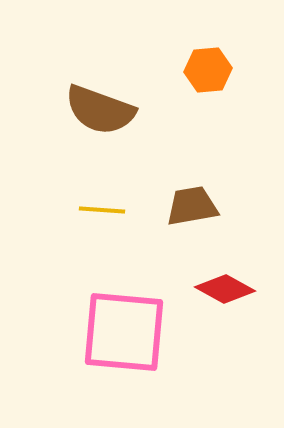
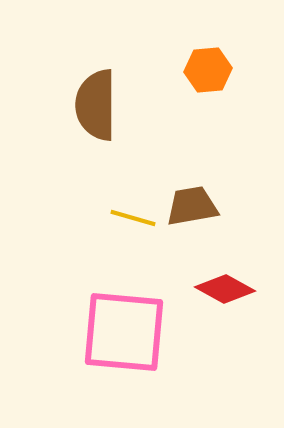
brown semicircle: moved 4 px left, 5 px up; rotated 70 degrees clockwise
yellow line: moved 31 px right, 8 px down; rotated 12 degrees clockwise
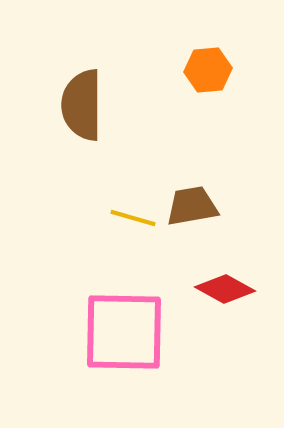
brown semicircle: moved 14 px left
pink square: rotated 4 degrees counterclockwise
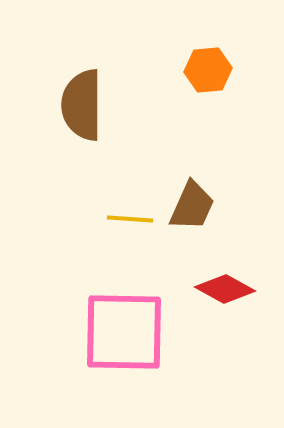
brown trapezoid: rotated 124 degrees clockwise
yellow line: moved 3 px left, 1 px down; rotated 12 degrees counterclockwise
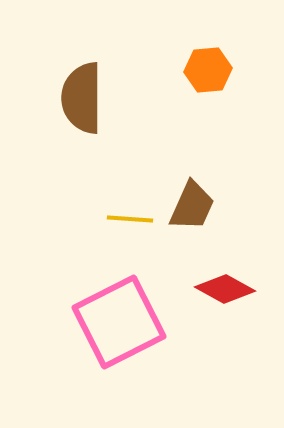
brown semicircle: moved 7 px up
pink square: moved 5 px left, 10 px up; rotated 28 degrees counterclockwise
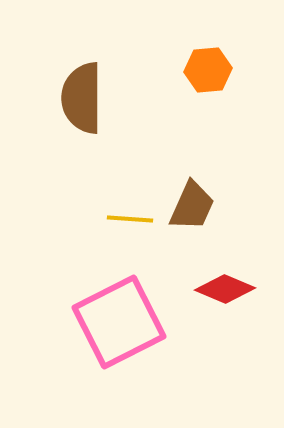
red diamond: rotated 6 degrees counterclockwise
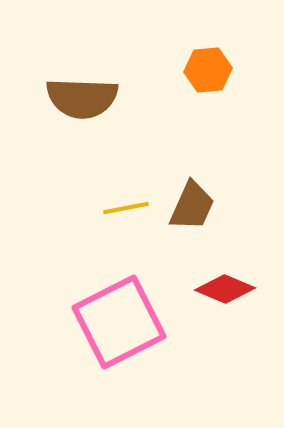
brown semicircle: rotated 88 degrees counterclockwise
yellow line: moved 4 px left, 11 px up; rotated 15 degrees counterclockwise
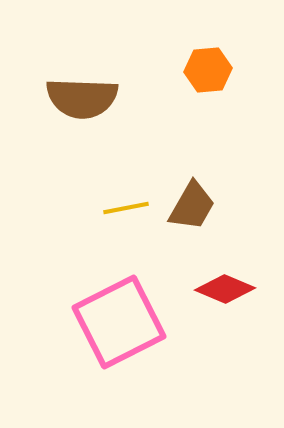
brown trapezoid: rotated 6 degrees clockwise
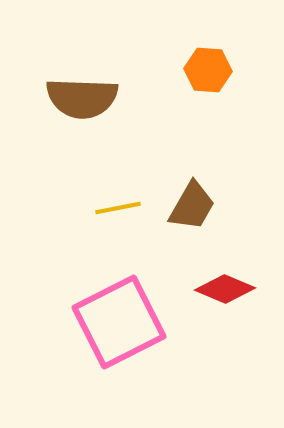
orange hexagon: rotated 9 degrees clockwise
yellow line: moved 8 px left
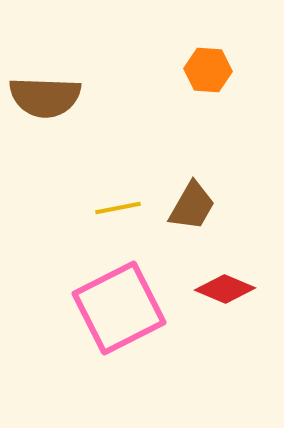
brown semicircle: moved 37 px left, 1 px up
pink square: moved 14 px up
